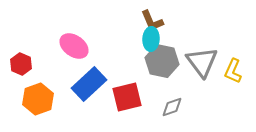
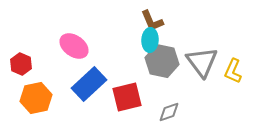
cyan ellipse: moved 1 px left, 1 px down
orange hexagon: moved 2 px left, 1 px up; rotated 8 degrees clockwise
gray diamond: moved 3 px left, 5 px down
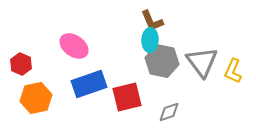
blue rectangle: rotated 24 degrees clockwise
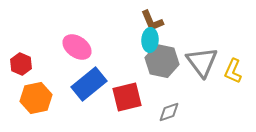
pink ellipse: moved 3 px right, 1 px down
blue rectangle: rotated 20 degrees counterclockwise
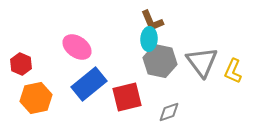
cyan ellipse: moved 1 px left, 1 px up
gray hexagon: moved 2 px left
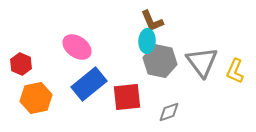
cyan ellipse: moved 2 px left, 2 px down
yellow L-shape: moved 2 px right
red square: rotated 8 degrees clockwise
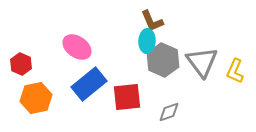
gray hexagon: moved 3 px right, 1 px up; rotated 12 degrees clockwise
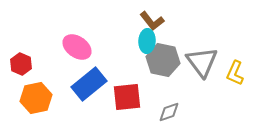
brown L-shape: rotated 15 degrees counterclockwise
gray hexagon: rotated 12 degrees counterclockwise
yellow L-shape: moved 2 px down
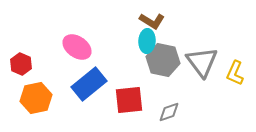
brown L-shape: rotated 20 degrees counterclockwise
red square: moved 2 px right, 3 px down
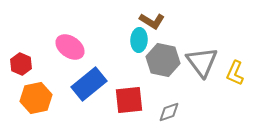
cyan ellipse: moved 8 px left, 1 px up
pink ellipse: moved 7 px left
